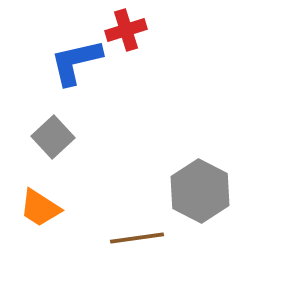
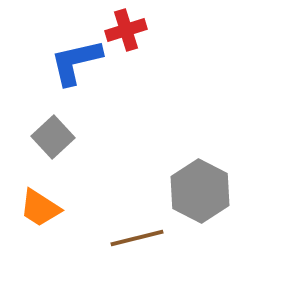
brown line: rotated 6 degrees counterclockwise
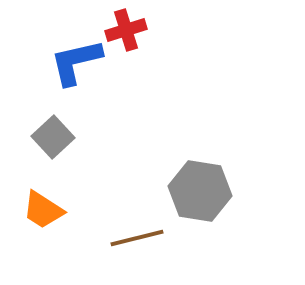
gray hexagon: rotated 18 degrees counterclockwise
orange trapezoid: moved 3 px right, 2 px down
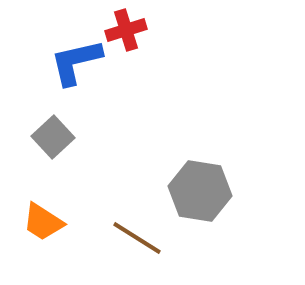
orange trapezoid: moved 12 px down
brown line: rotated 46 degrees clockwise
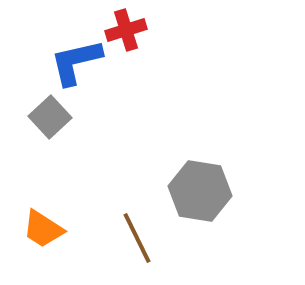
gray square: moved 3 px left, 20 px up
orange trapezoid: moved 7 px down
brown line: rotated 32 degrees clockwise
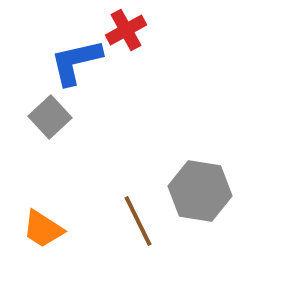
red cross: rotated 12 degrees counterclockwise
brown line: moved 1 px right, 17 px up
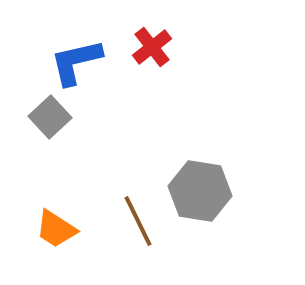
red cross: moved 26 px right, 17 px down; rotated 9 degrees counterclockwise
orange trapezoid: moved 13 px right
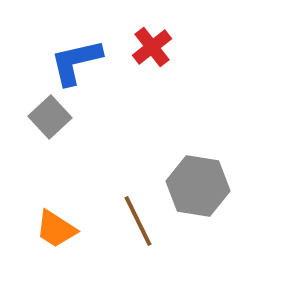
gray hexagon: moved 2 px left, 5 px up
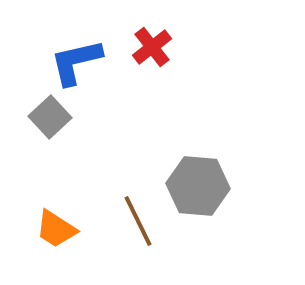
gray hexagon: rotated 4 degrees counterclockwise
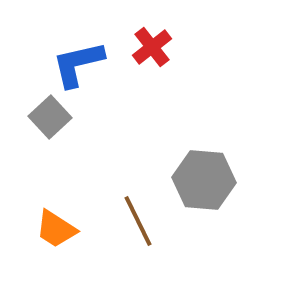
blue L-shape: moved 2 px right, 2 px down
gray hexagon: moved 6 px right, 6 px up
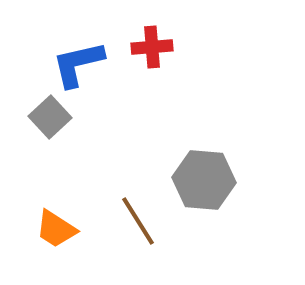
red cross: rotated 33 degrees clockwise
brown line: rotated 6 degrees counterclockwise
